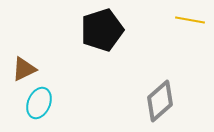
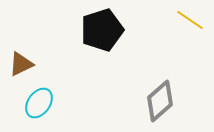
yellow line: rotated 24 degrees clockwise
brown triangle: moved 3 px left, 5 px up
cyan ellipse: rotated 12 degrees clockwise
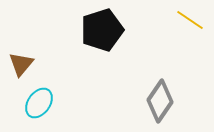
brown triangle: rotated 24 degrees counterclockwise
gray diamond: rotated 15 degrees counterclockwise
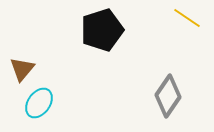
yellow line: moved 3 px left, 2 px up
brown triangle: moved 1 px right, 5 px down
gray diamond: moved 8 px right, 5 px up
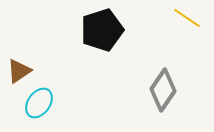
brown triangle: moved 3 px left, 2 px down; rotated 16 degrees clockwise
gray diamond: moved 5 px left, 6 px up
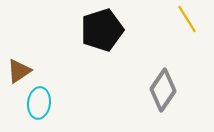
yellow line: moved 1 px down; rotated 24 degrees clockwise
cyan ellipse: rotated 28 degrees counterclockwise
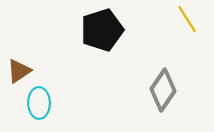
cyan ellipse: rotated 8 degrees counterclockwise
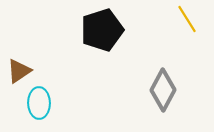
gray diamond: rotated 6 degrees counterclockwise
